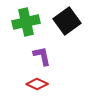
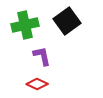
green cross: moved 1 px left, 3 px down
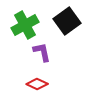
green cross: rotated 16 degrees counterclockwise
purple L-shape: moved 4 px up
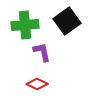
green cross: rotated 24 degrees clockwise
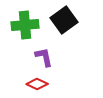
black square: moved 3 px left, 1 px up
purple L-shape: moved 2 px right, 5 px down
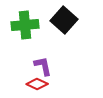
black square: rotated 12 degrees counterclockwise
purple L-shape: moved 1 px left, 9 px down
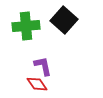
green cross: moved 1 px right, 1 px down
red diamond: rotated 30 degrees clockwise
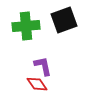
black square: rotated 28 degrees clockwise
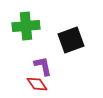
black square: moved 7 px right, 20 px down
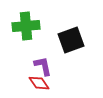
red diamond: moved 2 px right, 1 px up
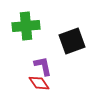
black square: moved 1 px right, 1 px down
